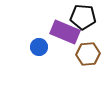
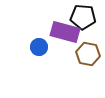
purple rectangle: rotated 8 degrees counterclockwise
brown hexagon: rotated 15 degrees clockwise
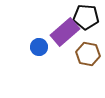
black pentagon: moved 3 px right
purple rectangle: rotated 56 degrees counterclockwise
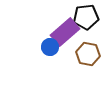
black pentagon: rotated 10 degrees counterclockwise
blue circle: moved 11 px right
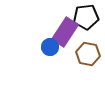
purple rectangle: rotated 16 degrees counterclockwise
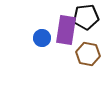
purple rectangle: moved 1 px right, 2 px up; rotated 24 degrees counterclockwise
blue circle: moved 8 px left, 9 px up
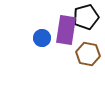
black pentagon: rotated 10 degrees counterclockwise
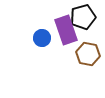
black pentagon: moved 3 px left
purple rectangle: rotated 28 degrees counterclockwise
